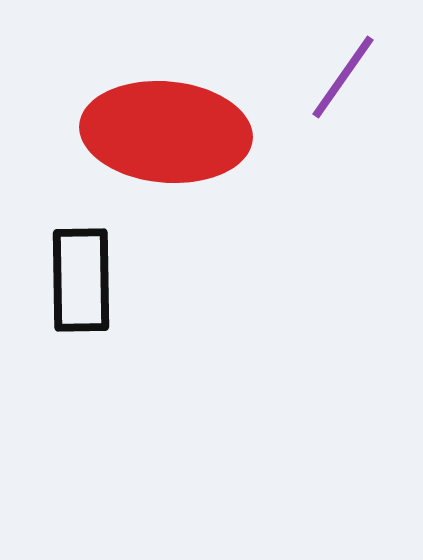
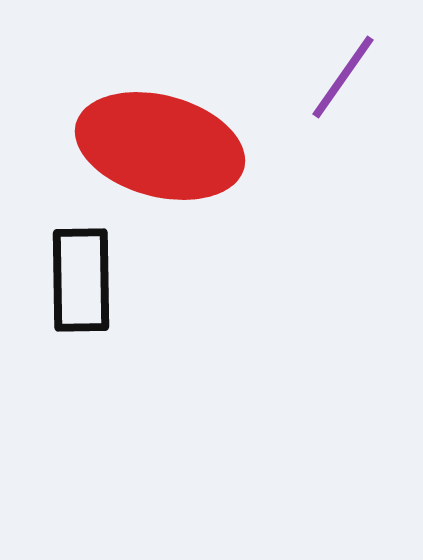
red ellipse: moved 6 px left, 14 px down; rotated 10 degrees clockwise
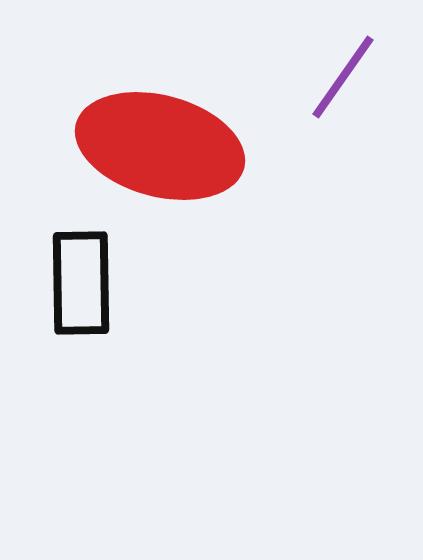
black rectangle: moved 3 px down
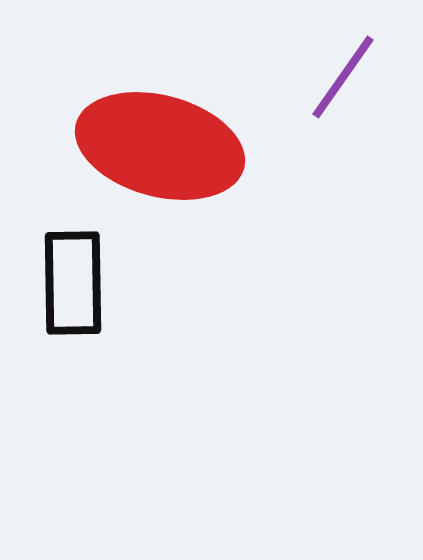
black rectangle: moved 8 px left
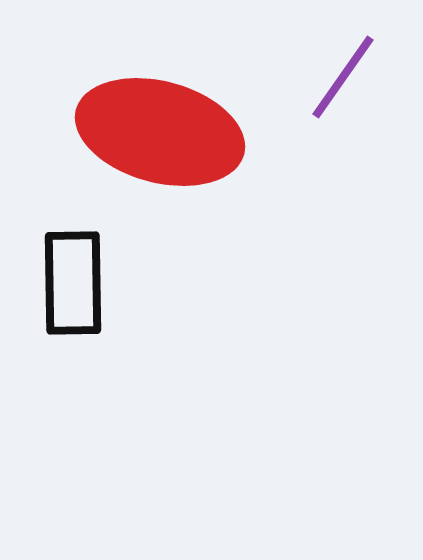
red ellipse: moved 14 px up
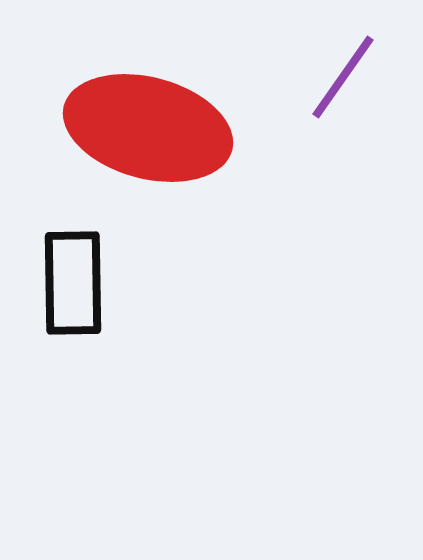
red ellipse: moved 12 px left, 4 px up
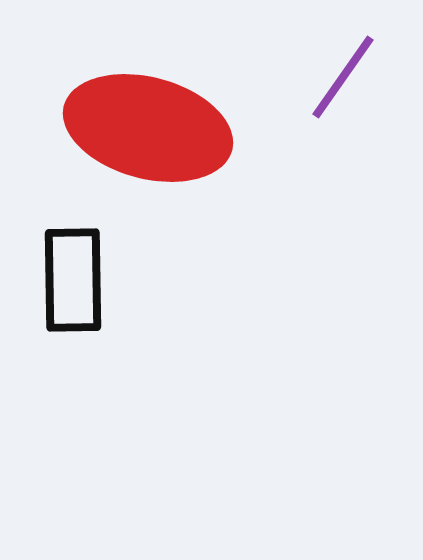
black rectangle: moved 3 px up
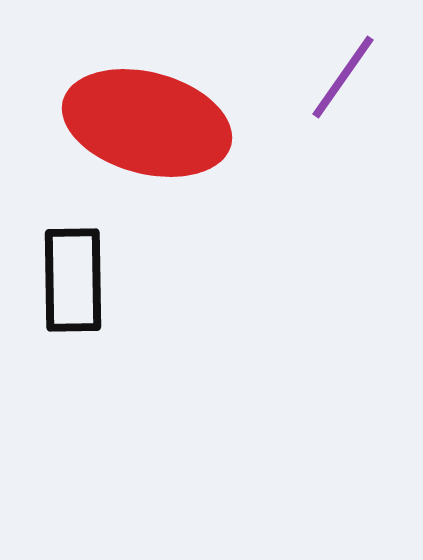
red ellipse: moved 1 px left, 5 px up
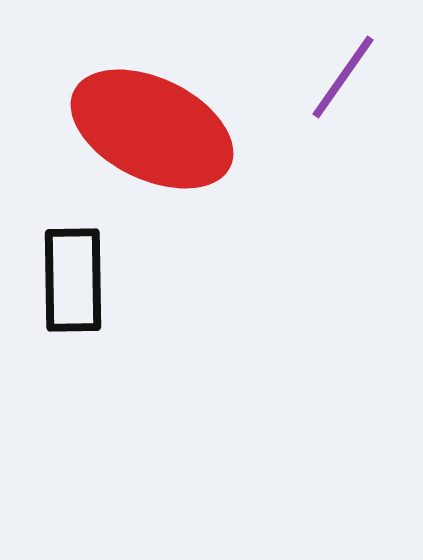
red ellipse: moved 5 px right, 6 px down; rotated 11 degrees clockwise
